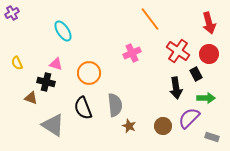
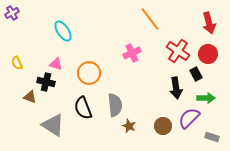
red circle: moved 1 px left
brown triangle: moved 1 px left, 1 px up
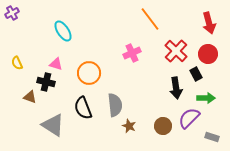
red cross: moved 2 px left; rotated 10 degrees clockwise
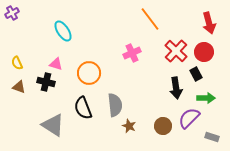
red circle: moved 4 px left, 2 px up
brown triangle: moved 11 px left, 10 px up
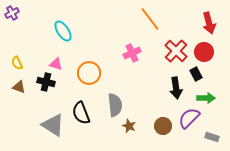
black semicircle: moved 2 px left, 5 px down
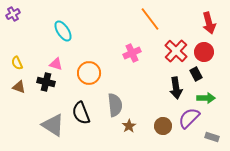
purple cross: moved 1 px right, 1 px down
brown star: rotated 16 degrees clockwise
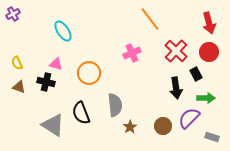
red circle: moved 5 px right
brown star: moved 1 px right, 1 px down
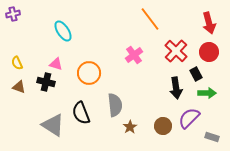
purple cross: rotated 16 degrees clockwise
pink cross: moved 2 px right, 2 px down; rotated 12 degrees counterclockwise
green arrow: moved 1 px right, 5 px up
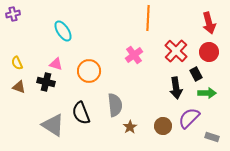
orange line: moved 2 px left, 1 px up; rotated 40 degrees clockwise
orange circle: moved 2 px up
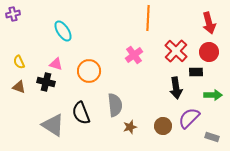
yellow semicircle: moved 2 px right, 1 px up
black rectangle: moved 2 px up; rotated 64 degrees counterclockwise
green arrow: moved 6 px right, 2 px down
brown star: rotated 16 degrees clockwise
